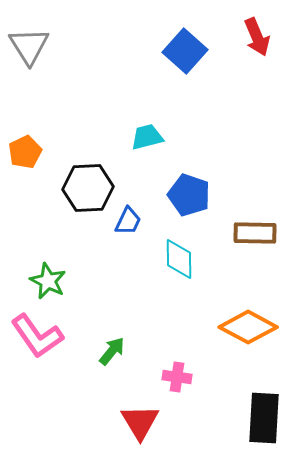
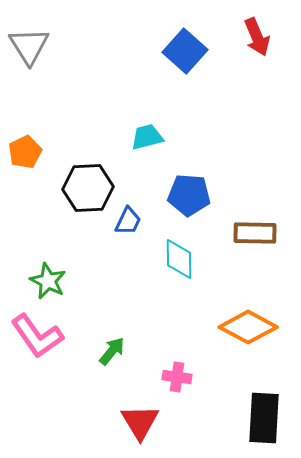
blue pentagon: rotated 15 degrees counterclockwise
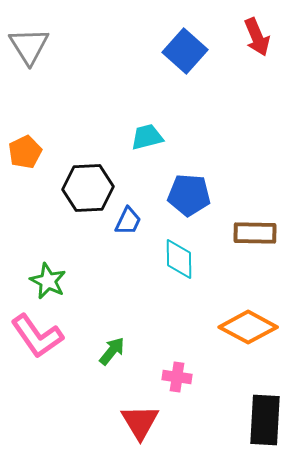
black rectangle: moved 1 px right, 2 px down
